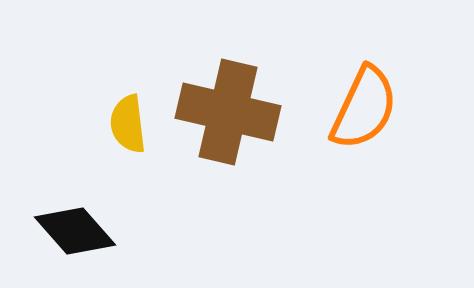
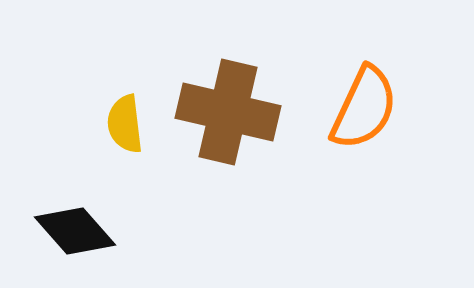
yellow semicircle: moved 3 px left
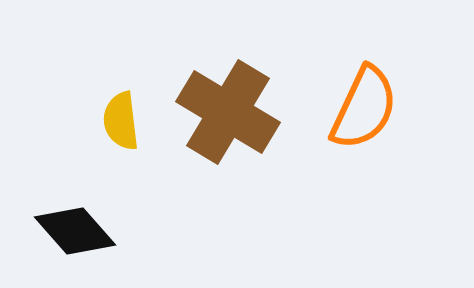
brown cross: rotated 18 degrees clockwise
yellow semicircle: moved 4 px left, 3 px up
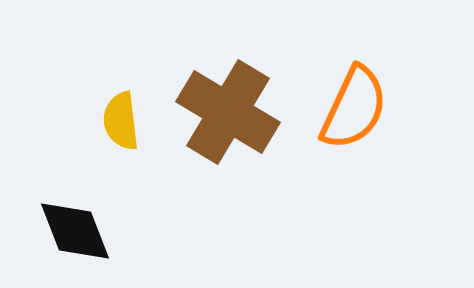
orange semicircle: moved 10 px left
black diamond: rotated 20 degrees clockwise
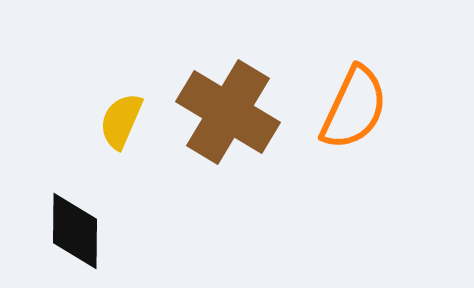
yellow semicircle: rotated 30 degrees clockwise
black diamond: rotated 22 degrees clockwise
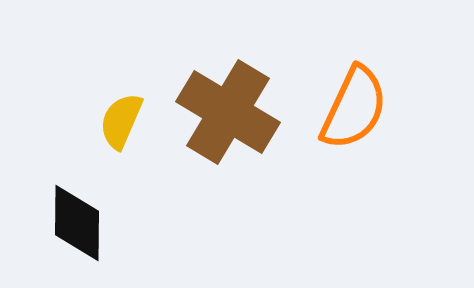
black diamond: moved 2 px right, 8 px up
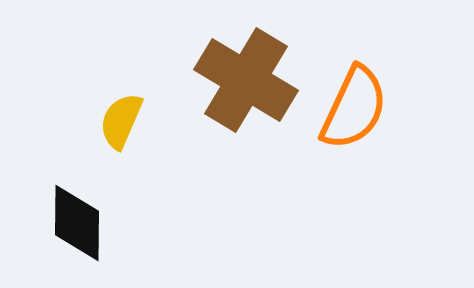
brown cross: moved 18 px right, 32 px up
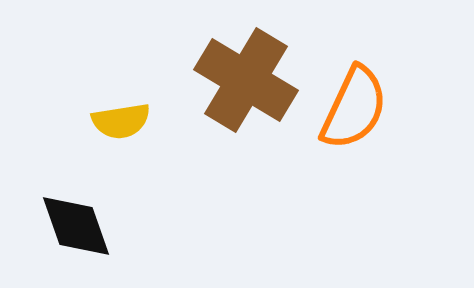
yellow semicircle: rotated 122 degrees counterclockwise
black diamond: moved 1 px left, 3 px down; rotated 20 degrees counterclockwise
